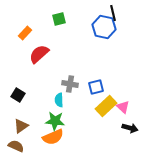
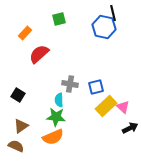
green star: moved 1 px right, 4 px up
black arrow: rotated 42 degrees counterclockwise
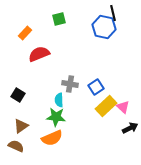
red semicircle: rotated 20 degrees clockwise
blue square: rotated 21 degrees counterclockwise
orange semicircle: moved 1 px left, 1 px down
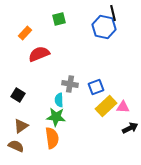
blue square: rotated 14 degrees clockwise
pink triangle: rotated 40 degrees counterclockwise
orange semicircle: rotated 75 degrees counterclockwise
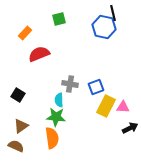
yellow rectangle: rotated 20 degrees counterclockwise
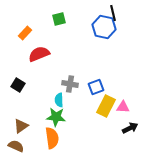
black square: moved 10 px up
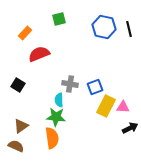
black line: moved 16 px right, 16 px down
blue square: moved 1 px left
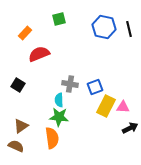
green star: moved 3 px right
